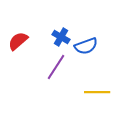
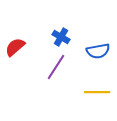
red semicircle: moved 3 px left, 6 px down
blue semicircle: moved 12 px right, 5 px down; rotated 10 degrees clockwise
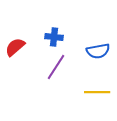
blue cross: moved 7 px left; rotated 24 degrees counterclockwise
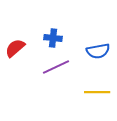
blue cross: moved 1 px left, 1 px down
red semicircle: moved 1 px down
purple line: rotated 32 degrees clockwise
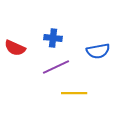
red semicircle: rotated 115 degrees counterclockwise
yellow line: moved 23 px left, 1 px down
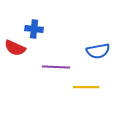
blue cross: moved 19 px left, 9 px up
purple line: rotated 28 degrees clockwise
yellow line: moved 12 px right, 6 px up
